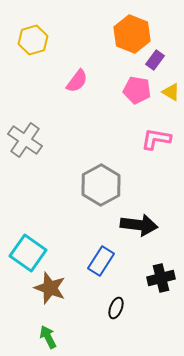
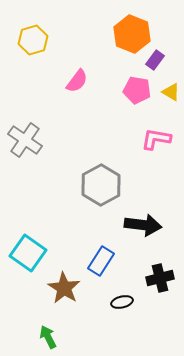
black arrow: moved 4 px right
black cross: moved 1 px left
brown star: moved 14 px right; rotated 12 degrees clockwise
black ellipse: moved 6 px right, 6 px up; rotated 55 degrees clockwise
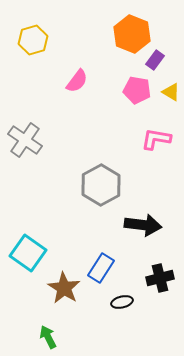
blue rectangle: moved 7 px down
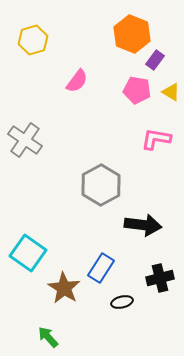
green arrow: rotated 15 degrees counterclockwise
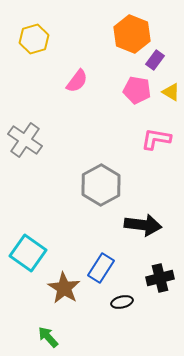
yellow hexagon: moved 1 px right, 1 px up
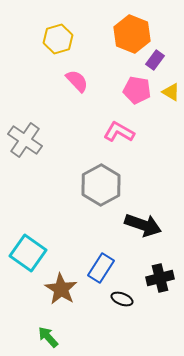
yellow hexagon: moved 24 px right
pink semicircle: rotated 80 degrees counterclockwise
pink L-shape: moved 37 px left, 7 px up; rotated 20 degrees clockwise
black arrow: rotated 12 degrees clockwise
brown star: moved 3 px left, 1 px down
black ellipse: moved 3 px up; rotated 35 degrees clockwise
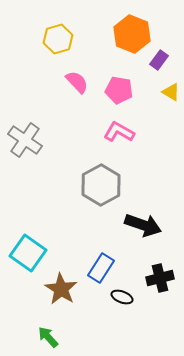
purple rectangle: moved 4 px right
pink semicircle: moved 1 px down
pink pentagon: moved 18 px left
black ellipse: moved 2 px up
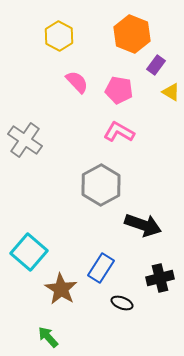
yellow hexagon: moved 1 px right, 3 px up; rotated 16 degrees counterclockwise
purple rectangle: moved 3 px left, 5 px down
cyan square: moved 1 px right, 1 px up; rotated 6 degrees clockwise
black ellipse: moved 6 px down
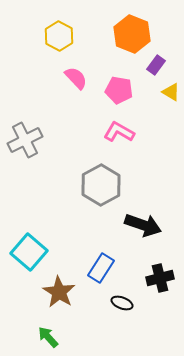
pink semicircle: moved 1 px left, 4 px up
gray cross: rotated 28 degrees clockwise
brown star: moved 2 px left, 3 px down
